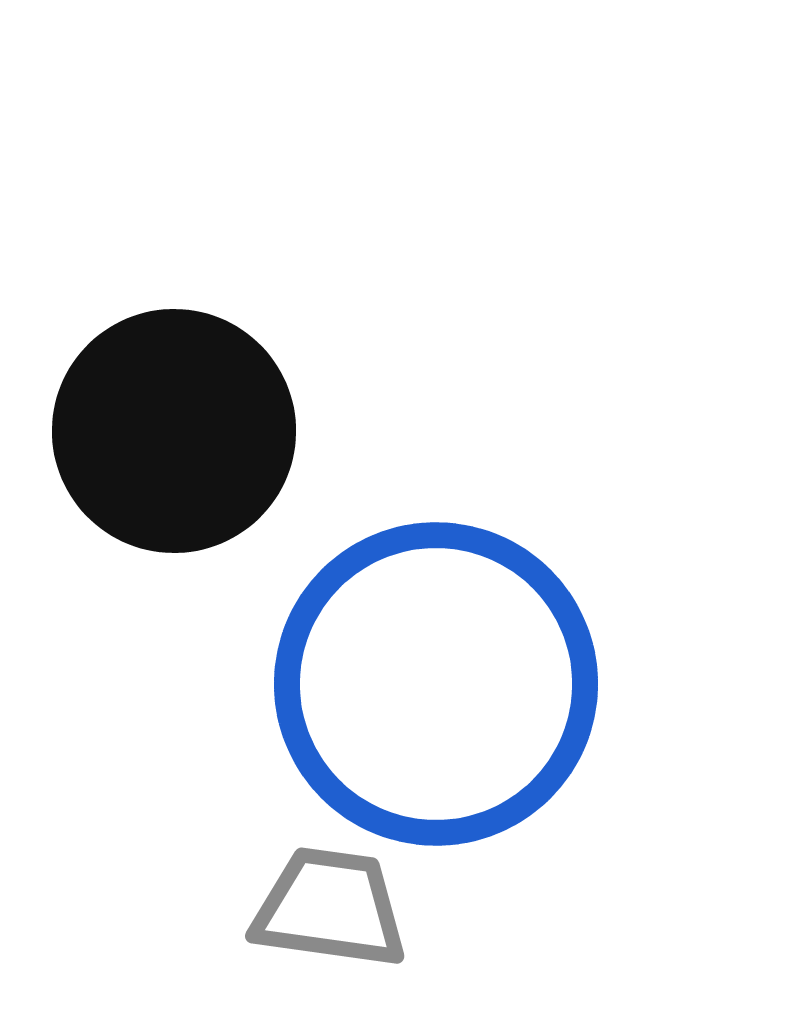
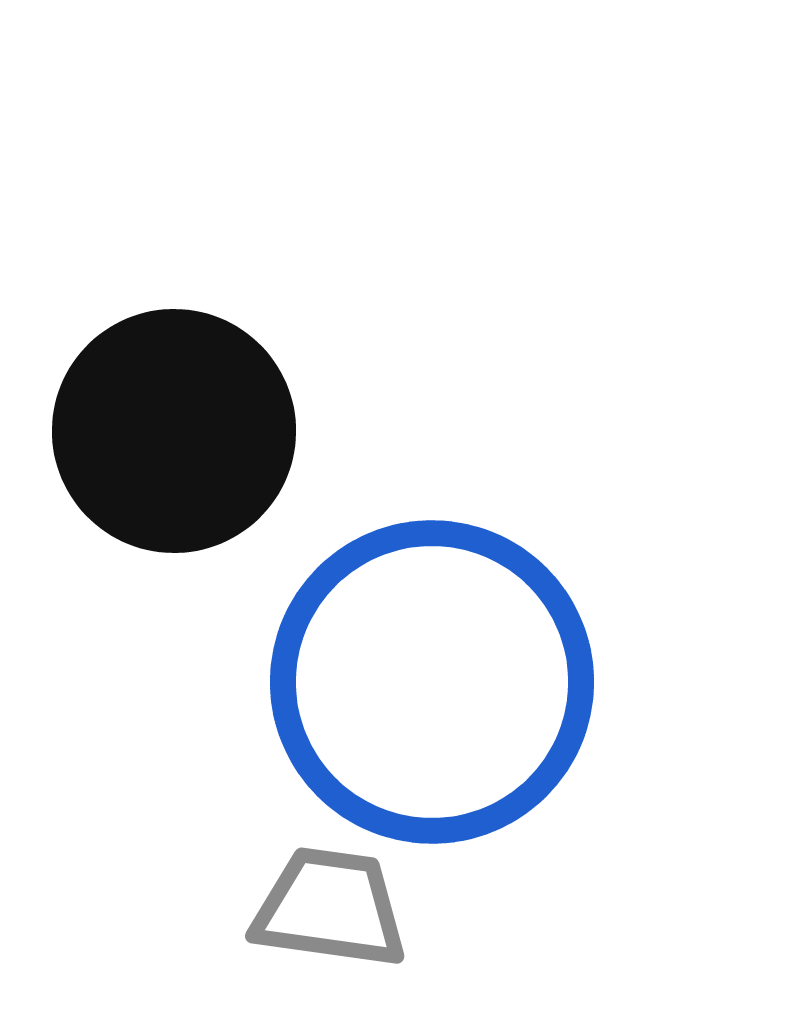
blue circle: moved 4 px left, 2 px up
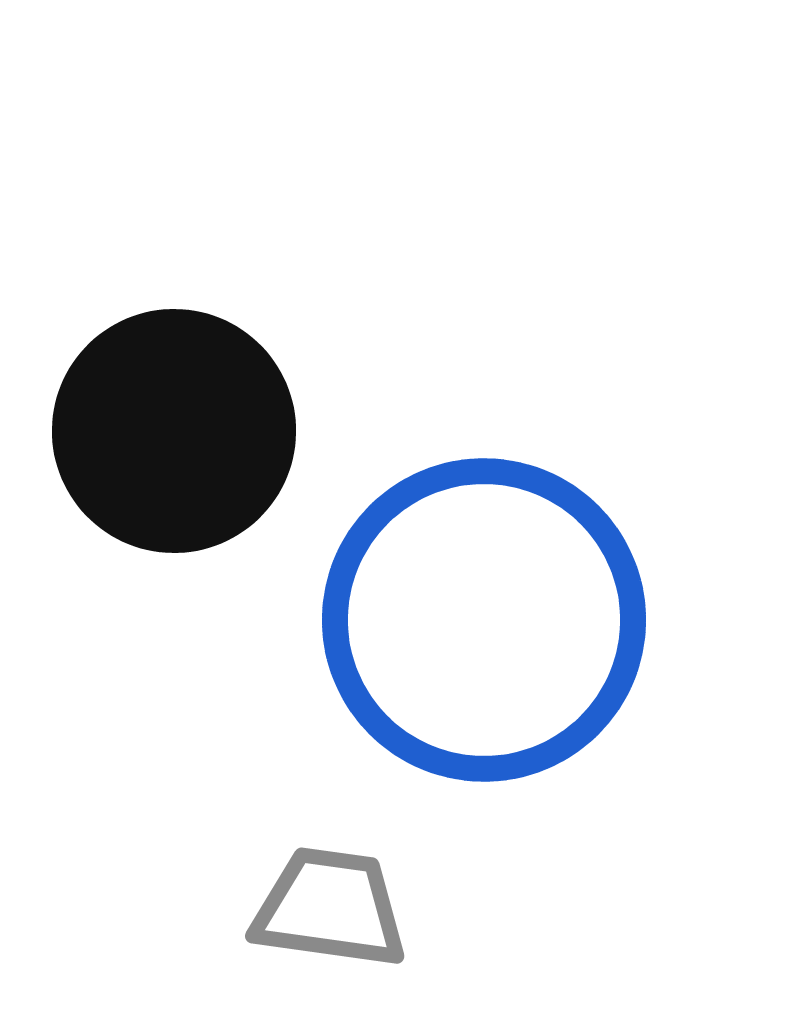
blue circle: moved 52 px right, 62 px up
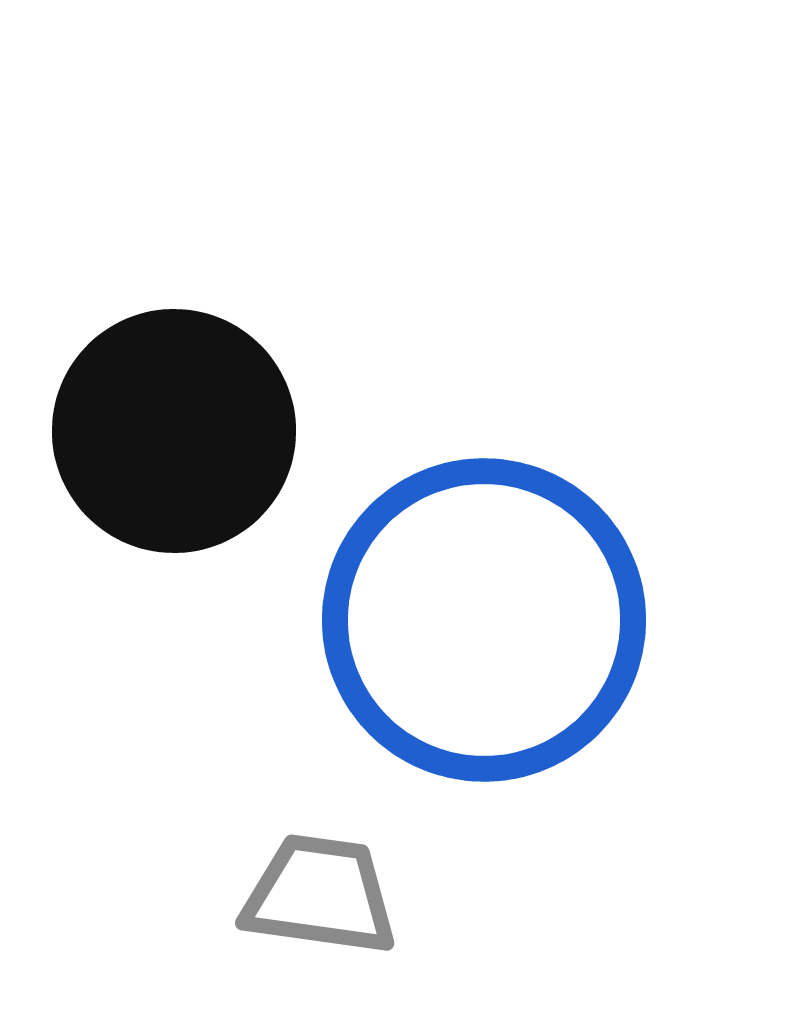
gray trapezoid: moved 10 px left, 13 px up
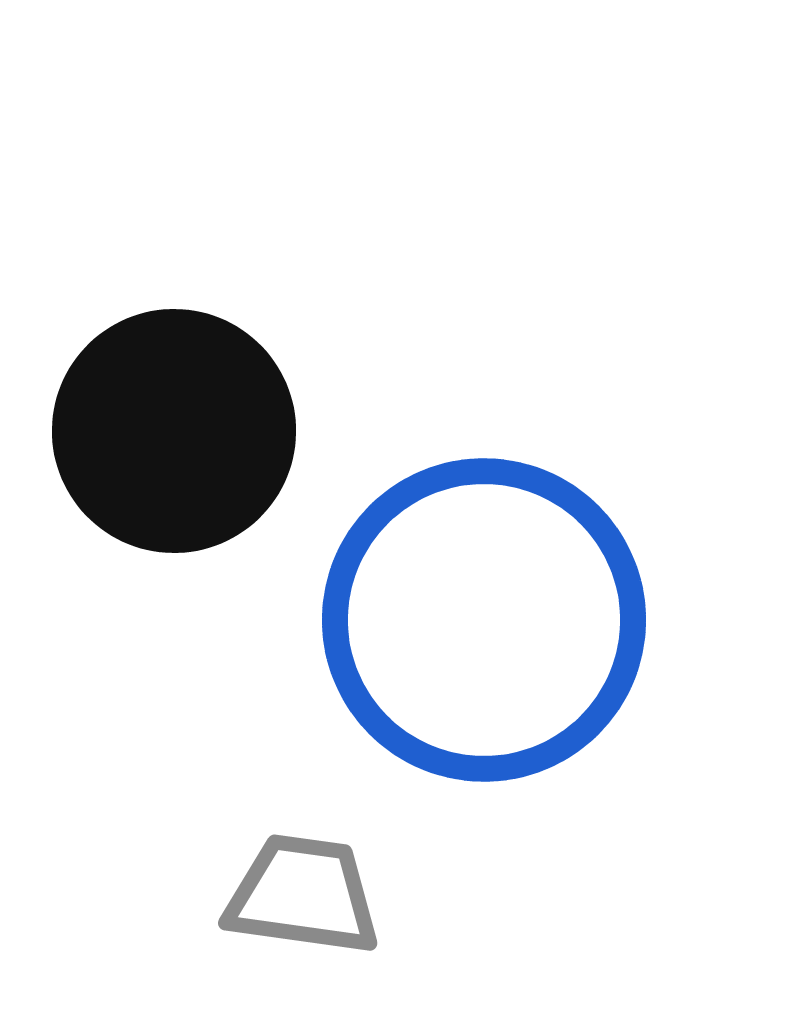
gray trapezoid: moved 17 px left
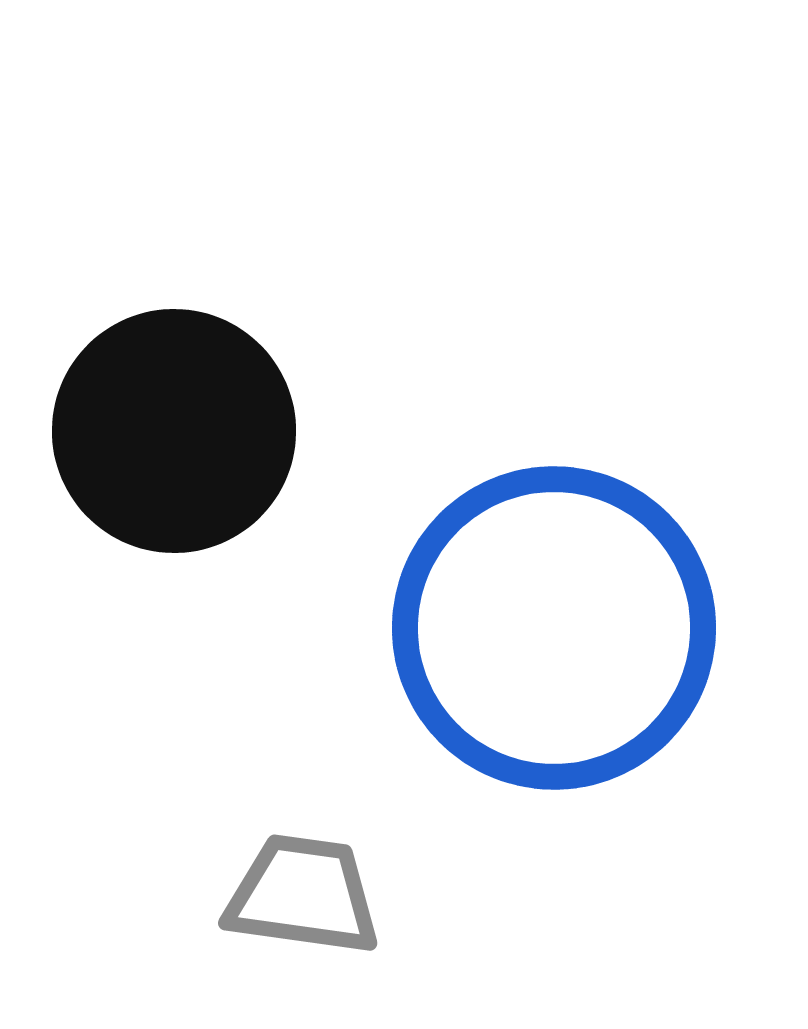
blue circle: moved 70 px right, 8 px down
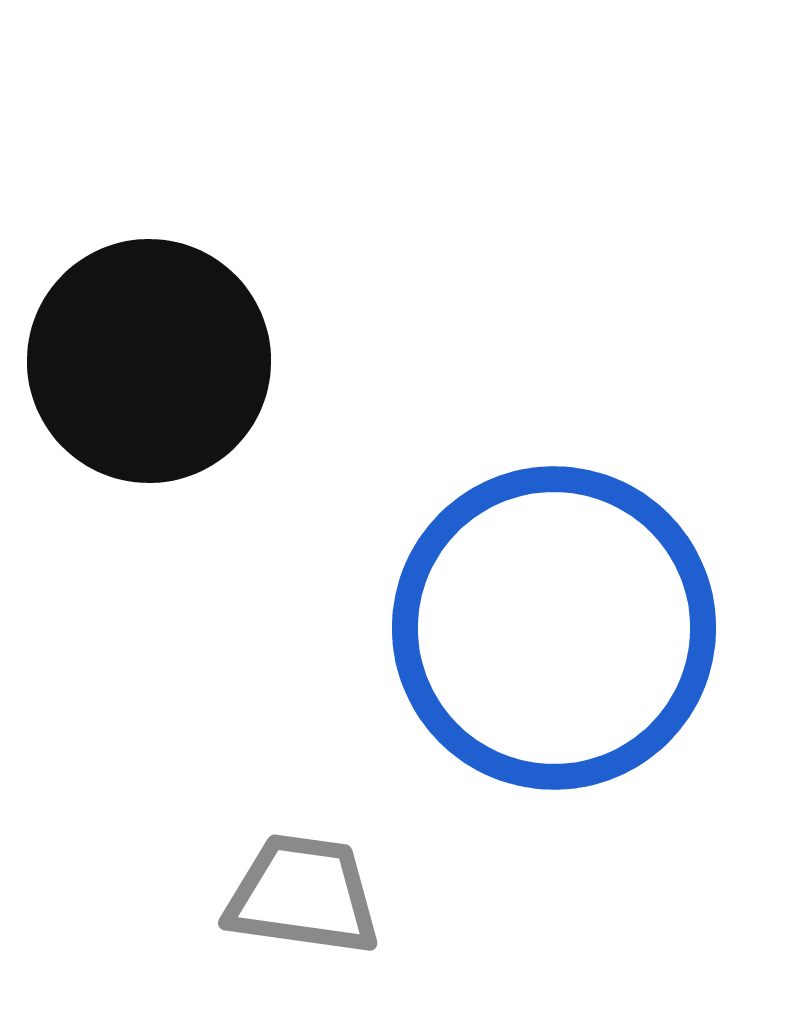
black circle: moved 25 px left, 70 px up
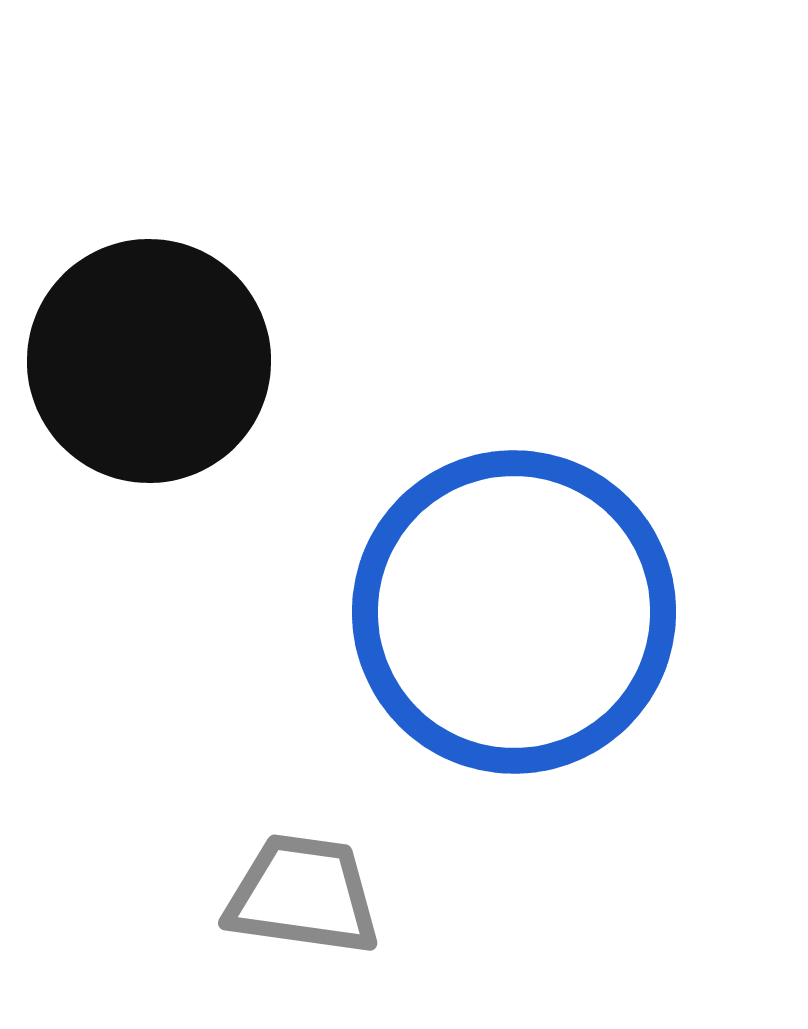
blue circle: moved 40 px left, 16 px up
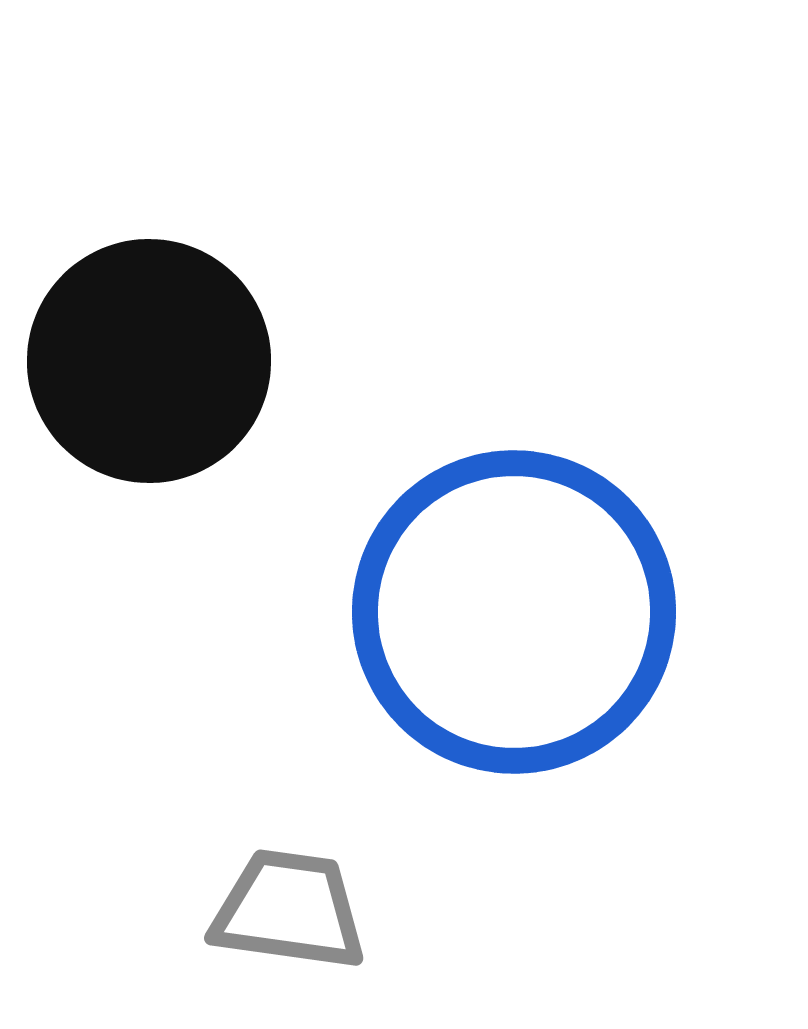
gray trapezoid: moved 14 px left, 15 px down
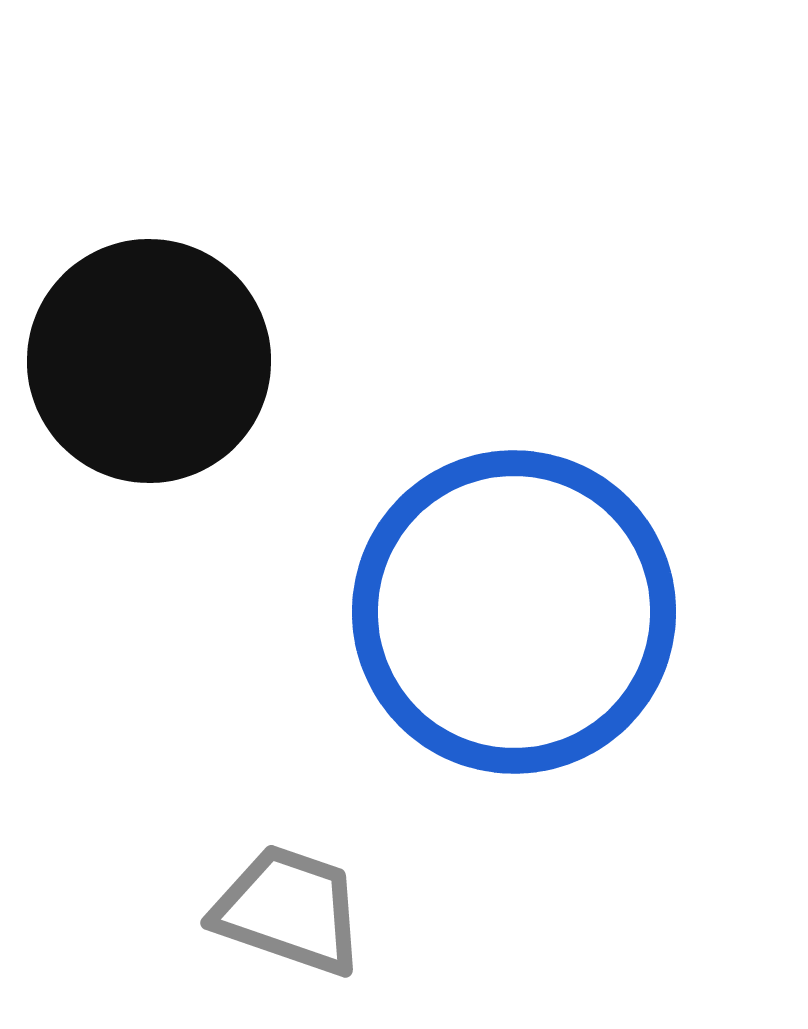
gray trapezoid: rotated 11 degrees clockwise
